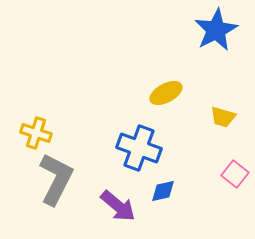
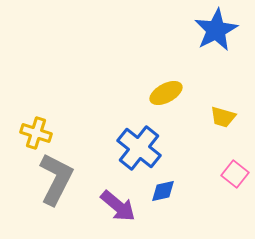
blue cross: rotated 18 degrees clockwise
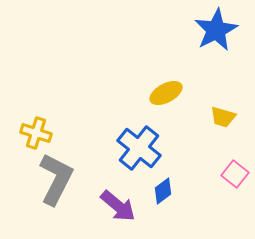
blue diamond: rotated 24 degrees counterclockwise
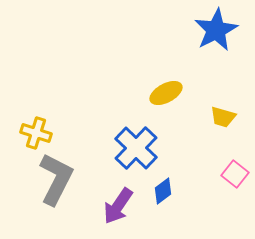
blue cross: moved 3 px left; rotated 6 degrees clockwise
purple arrow: rotated 84 degrees clockwise
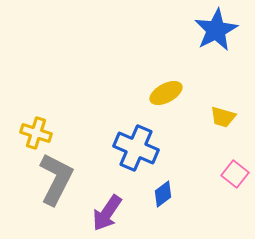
blue cross: rotated 21 degrees counterclockwise
blue diamond: moved 3 px down
purple arrow: moved 11 px left, 7 px down
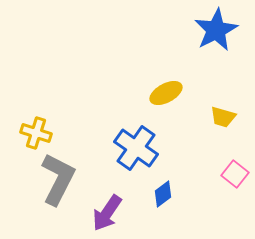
blue cross: rotated 12 degrees clockwise
gray L-shape: moved 2 px right
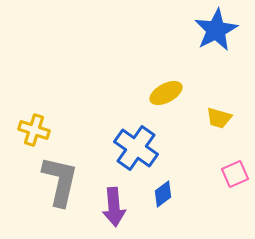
yellow trapezoid: moved 4 px left, 1 px down
yellow cross: moved 2 px left, 3 px up
pink square: rotated 28 degrees clockwise
gray L-shape: moved 2 px right, 2 px down; rotated 14 degrees counterclockwise
purple arrow: moved 7 px right, 6 px up; rotated 39 degrees counterclockwise
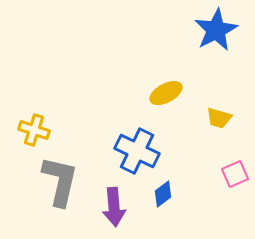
blue cross: moved 1 px right, 3 px down; rotated 9 degrees counterclockwise
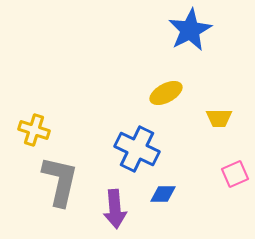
blue star: moved 26 px left
yellow trapezoid: rotated 16 degrees counterclockwise
blue cross: moved 2 px up
blue diamond: rotated 36 degrees clockwise
purple arrow: moved 1 px right, 2 px down
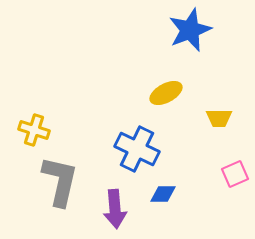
blue star: rotated 6 degrees clockwise
